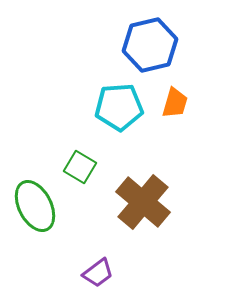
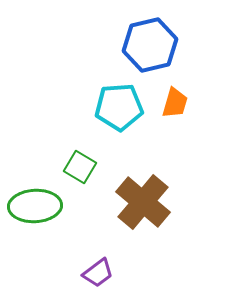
green ellipse: rotated 66 degrees counterclockwise
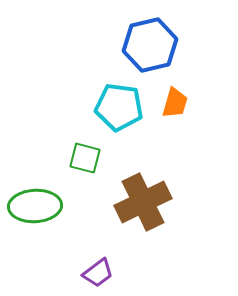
cyan pentagon: rotated 12 degrees clockwise
green square: moved 5 px right, 9 px up; rotated 16 degrees counterclockwise
brown cross: rotated 24 degrees clockwise
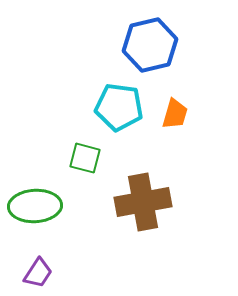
orange trapezoid: moved 11 px down
brown cross: rotated 16 degrees clockwise
purple trapezoid: moved 60 px left; rotated 20 degrees counterclockwise
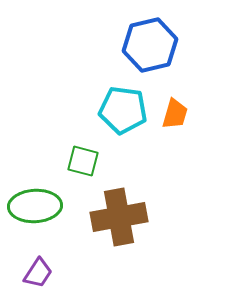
cyan pentagon: moved 4 px right, 3 px down
green square: moved 2 px left, 3 px down
brown cross: moved 24 px left, 15 px down
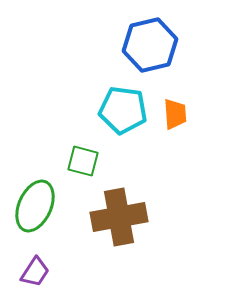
orange trapezoid: rotated 20 degrees counterclockwise
green ellipse: rotated 63 degrees counterclockwise
purple trapezoid: moved 3 px left, 1 px up
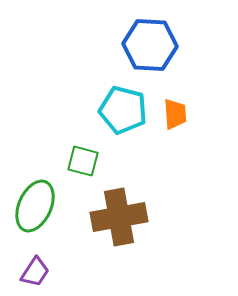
blue hexagon: rotated 16 degrees clockwise
cyan pentagon: rotated 6 degrees clockwise
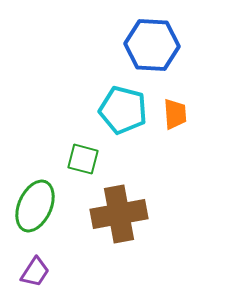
blue hexagon: moved 2 px right
green square: moved 2 px up
brown cross: moved 3 px up
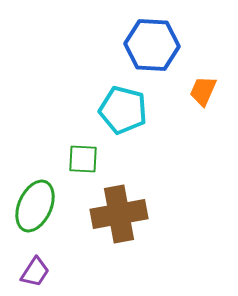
orange trapezoid: moved 28 px right, 23 px up; rotated 152 degrees counterclockwise
green square: rotated 12 degrees counterclockwise
